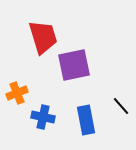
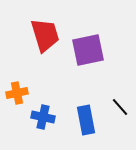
red trapezoid: moved 2 px right, 2 px up
purple square: moved 14 px right, 15 px up
orange cross: rotated 10 degrees clockwise
black line: moved 1 px left, 1 px down
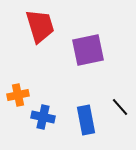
red trapezoid: moved 5 px left, 9 px up
orange cross: moved 1 px right, 2 px down
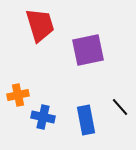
red trapezoid: moved 1 px up
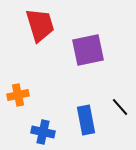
blue cross: moved 15 px down
